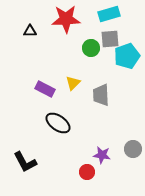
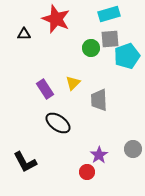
red star: moved 10 px left; rotated 24 degrees clockwise
black triangle: moved 6 px left, 3 px down
purple rectangle: rotated 30 degrees clockwise
gray trapezoid: moved 2 px left, 5 px down
purple star: moved 3 px left; rotated 30 degrees clockwise
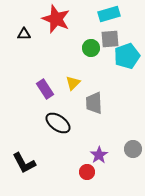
gray trapezoid: moved 5 px left, 3 px down
black L-shape: moved 1 px left, 1 px down
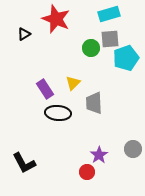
black triangle: rotated 32 degrees counterclockwise
cyan pentagon: moved 1 px left, 2 px down
black ellipse: moved 10 px up; rotated 30 degrees counterclockwise
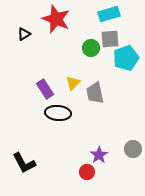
gray trapezoid: moved 1 px right, 10 px up; rotated 10 degrees counterclockwise
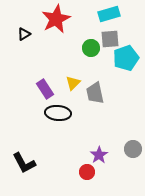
red star: rotated 24 degrees clockwise
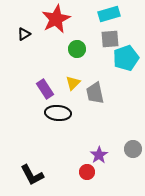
green circle: moved 14 px left, 1 px down
black L-shape: moved 8 px right, 12 px down
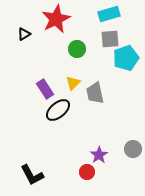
black ellipse: moved 3 px up; rotated 45 degrees counterclockwise
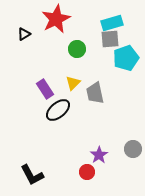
cyan rectangle: moved 3 px right, 9 px down
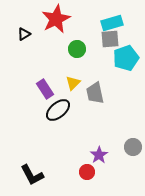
gray circle: moved 2 px up
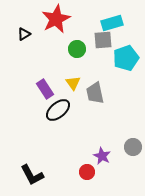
gray square: moved 7 px left, 1 px down
yellow triangle: rotated 21 degrees counterclockwise
purple star: moved 3 px right, 1 px down; rotated 12 degrees counterclockwise
